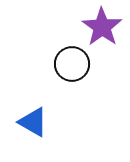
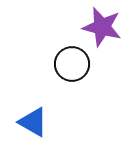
purple star: rotated 21 degrees counterclockwise
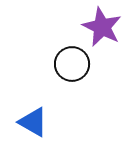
purple star: rotated 12 degrees clockwise
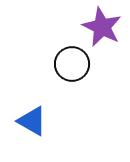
blue triangle: moved 1 px left, 1 px up
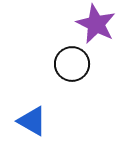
purple star: moved 6 px left, 3 px up
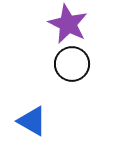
purple star: moved 28 px left
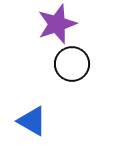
purple star: moved 11 px left; rotated 27 degrees clockwise
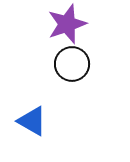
purple star: moved 10 px right
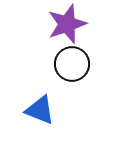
blue triangle: moved 8 px right, 11 px up; rotated 8 degrees counterclockwise
